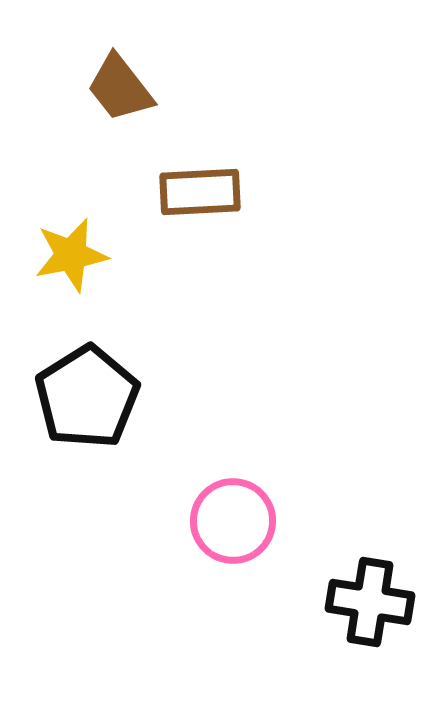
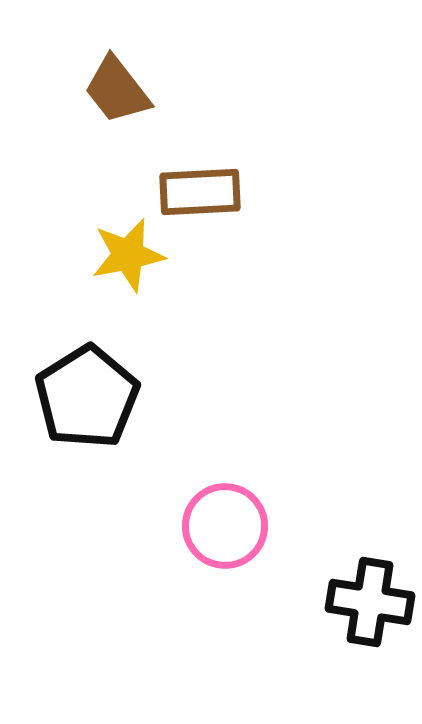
brown trapezoid: moved 3 px left, 2 px down
yellow star: moved 57 px right
pink circle: moved 8 px left, 5 px down
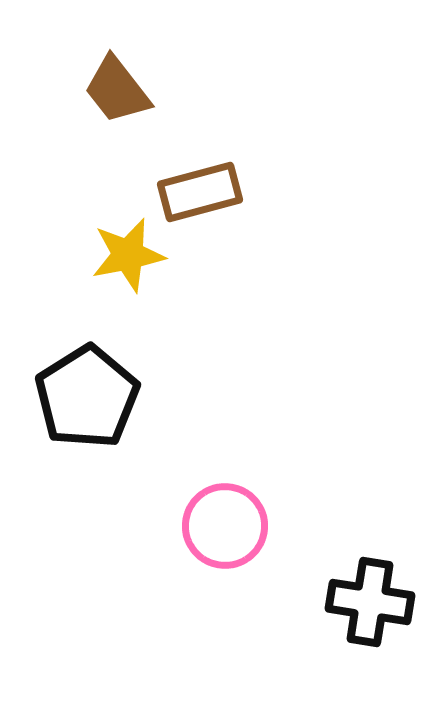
brown rectangle: rotated 12 degrees counterclockwise
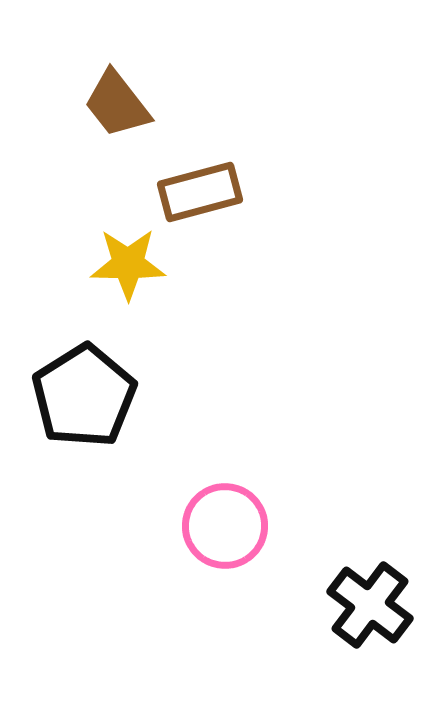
brown trapezoid: moved 14 px down
yellow star: moved 9 px down; rotated 12 degrees clockwise
black pentagon: moved 3 px left, 1 px up
black cross: moved 3 px down; rotated 28 degrees clockwise
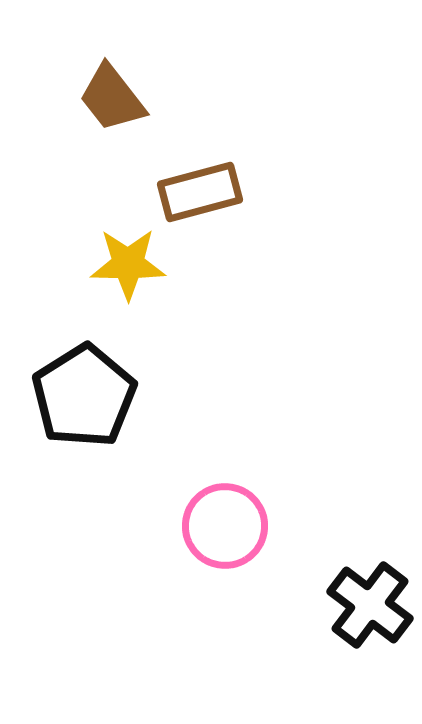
brown trapezoid: moved 5 px left, 6 px up
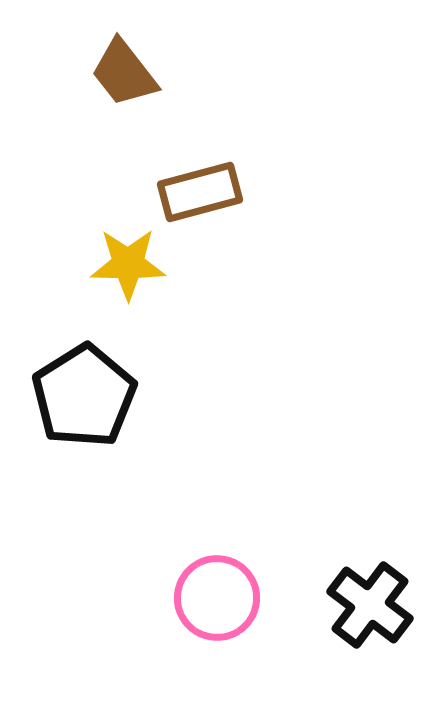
brown trapezoid: moved 12 px right, 25 px up
pink circle: moved 8 px left, 72 px down
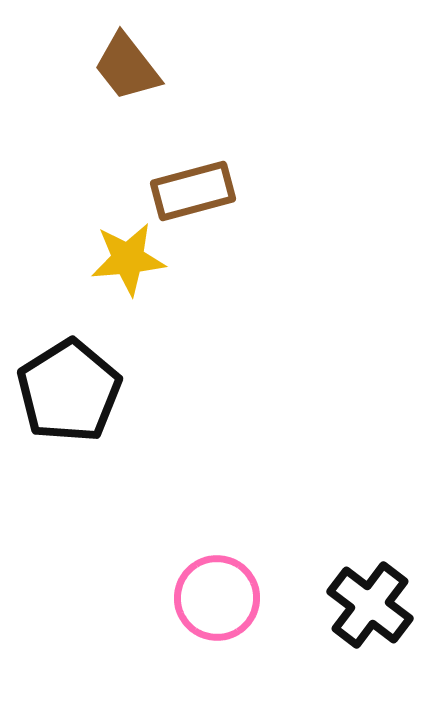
brown trapezoid: moved 3 px right, 6 px up
brown rectangle: moved 7 px left, 1 px up
yellow star: moved 5 px up; rotated 6 degrees counterclockwise
black pentagon: moved 15 px left, 5 px up
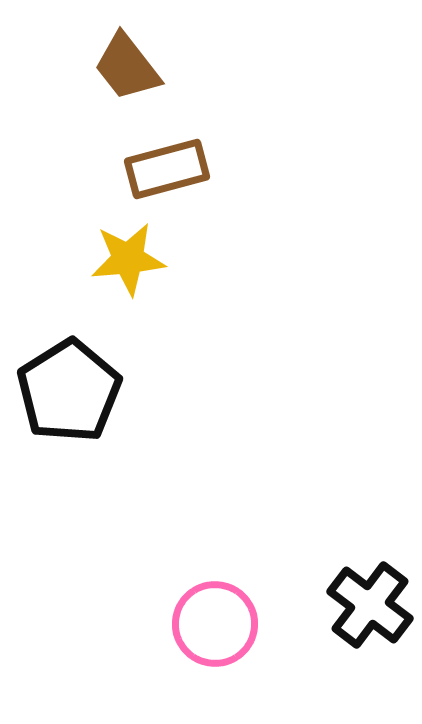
brown rectangle: moved 26 px left, 22 px up
pink circle: moved 2 px left, 26 px down
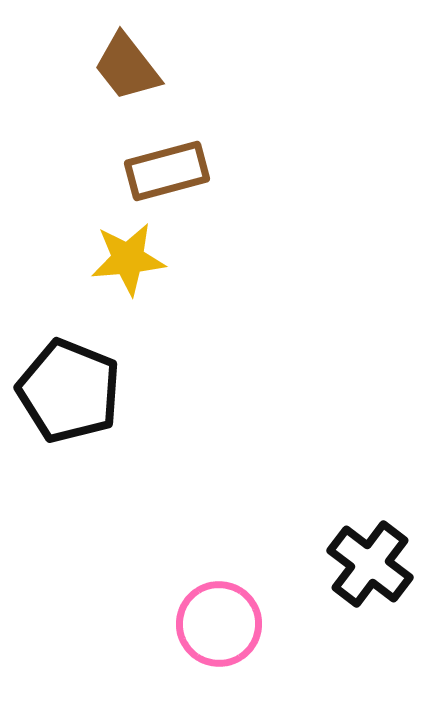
brown rectangle: moved 2 px down
black pentagon: rotated 18 degrees counterclockwise
black cross: moved 41 px up
pink circle: moved 4 px right
